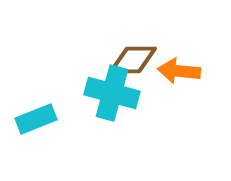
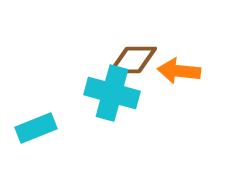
cyan rectangle: moved 9 px down
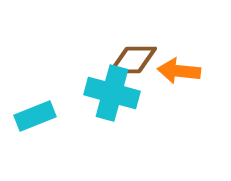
cyan rectangle: moved 1 px left, 12 px up
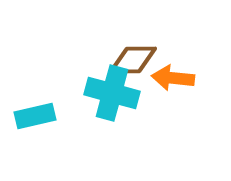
orange arrow: moved 6 px left, 7 px down
cyan rectangle: rotated 9 degrees clockwise
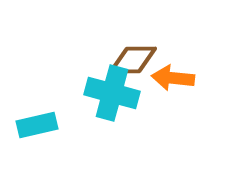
cyan rectangle: moved 2 px right, 9 px down
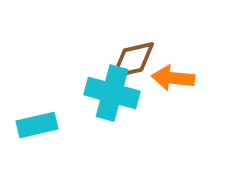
brown diamond: rotated 12 degrees counterclockwise
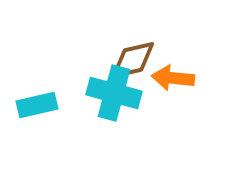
cyan cross: moved 2 px right
cyan rectangle: moved 20 px up
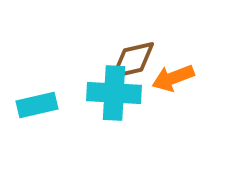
orange arrow: rotated 27 degrees counterclockwise
cyan cross: rotated 12 degrees counterclockwise
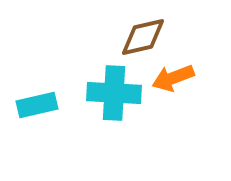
brown diamond: moved 10 px right, 23 px up
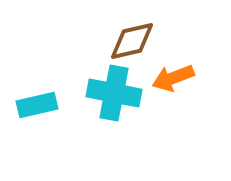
brown diamond: moved 11 px left, 4 px down
cyan cross: rotated 8 degrees clockwise
